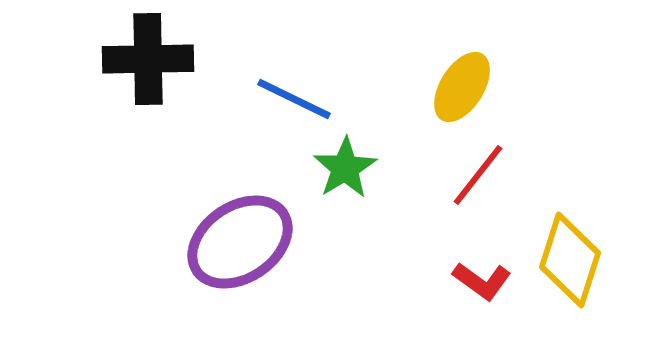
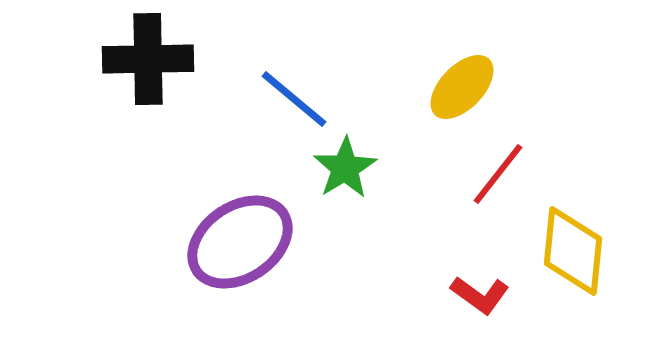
yellow ellipse: rotated 12 degrees clockwise
blue line: rotated 14 degrees clockwise
red line: moved 20 px right, 1 px up
yellow diamond: moved 3 px right, 9 px up; rotated 12 degrees counterclockwise
red L-shape: moved 2 px left, 14 px down
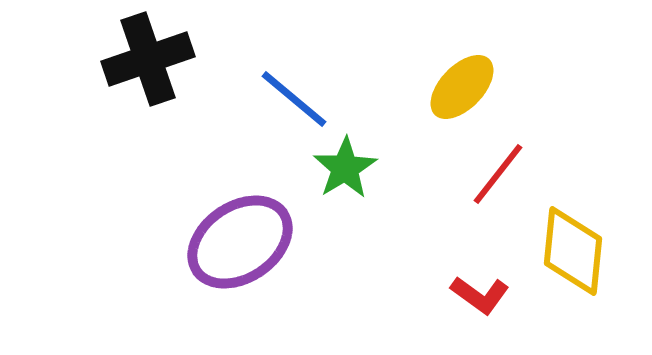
black cross: rotated 18 degrees counterclockwise
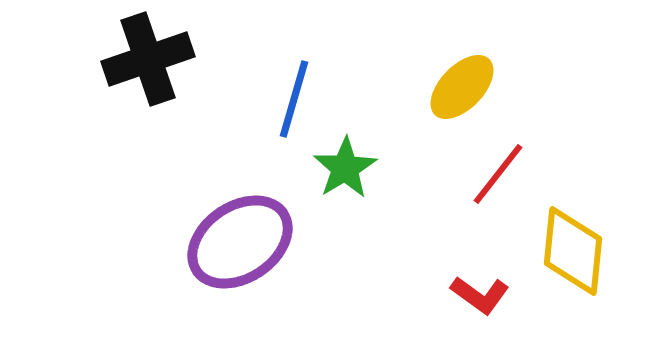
blue line: rotated 66 degrees clockwise
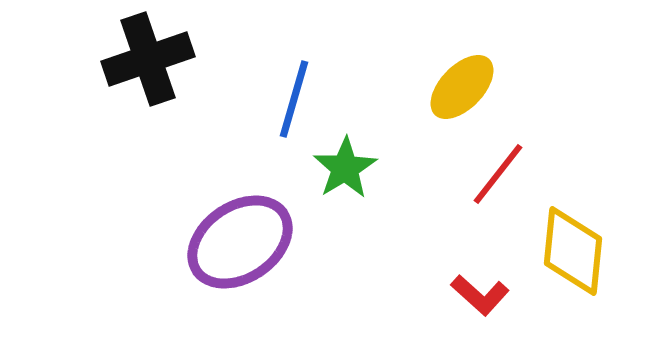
red L-shape: rotated 6 degrees clockwise
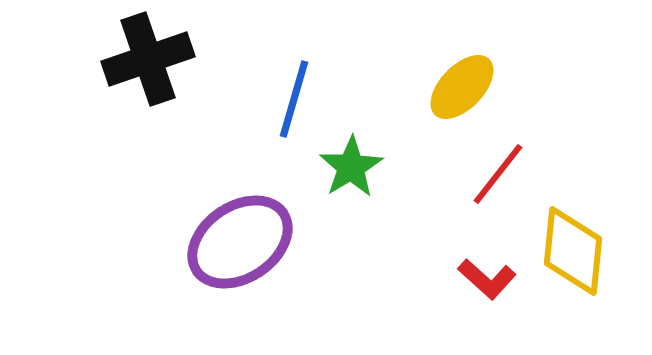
green star: moved 6 px right, 1 px up
red L-shape: moved 7 px right, 16 px up
